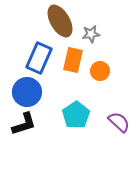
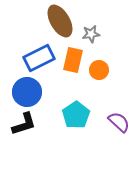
blue rectangle: rotated 40 degrees clockwise
orange circle: moved 1 px left, 1 px up
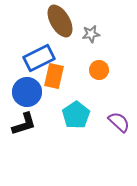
orange rectangle: moved 19 px left, 16 px down
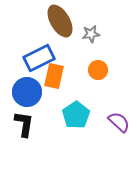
orange circle: moved 1 px left
black L-shape: rotated 64 degrees counterclockwise
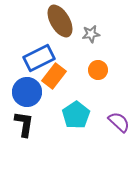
orange rectangle: rotated 25 degrees clockwise
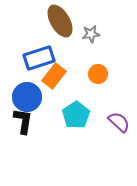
blue rectangle: rotated 8 degrees clockwise
orange circle: moved 4 px down
blue circle: moved 5 px down
black L-shape: moved 1 px left, 3 px up
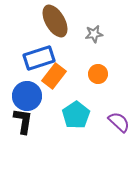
brown ellipse: moved 5 px left
gray star: moved 3 px right
blue circle: moved 1 px up
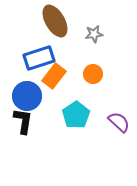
orange circle: moved 5 px left
